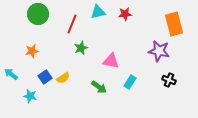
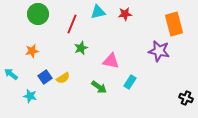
black cross: moved 17 px right, 18 px down
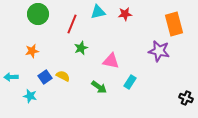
cyan arrow: moved 3 px down; rotated 40 degrees counterclockwise
yellow semicircle: moved 2 px up; rotated 120 degrees counterclockwise
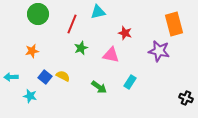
red star: moved 19 px down; rotated 24 degrees clockwise
pink triangle: moved 6 px up
blue square: rotated 16 degrees counterclockwise
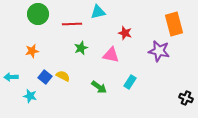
red line: rotated 66 degrees clockwise
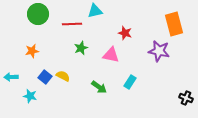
cyan triangle: moved 3 px left, 1 px up
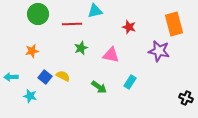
red star: moved 4 px right, 6 px up
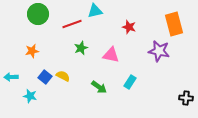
red line: rotated 18 degrees counterclockwise
black cross: rotated 16 degrees counterclockwise
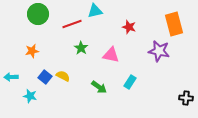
green star: rotated 16 degrees counterclockwise
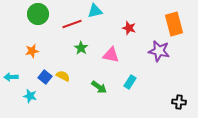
red star: moved 1 px down
black cross: moved 7 px left, 4 px down
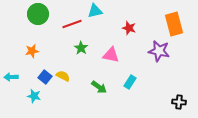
cyan star: moved 4 px right
